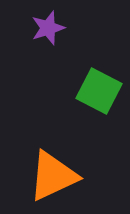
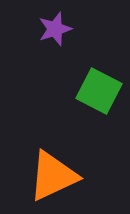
purple star: moved 7 px right, 1 px down
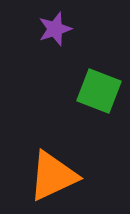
green square: rotated 6 degrees counterclockwise
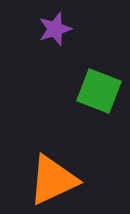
orange triangle: moved 4 px down
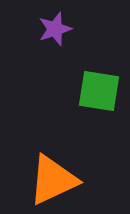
green square: rotated 12 degrees counterclockwise
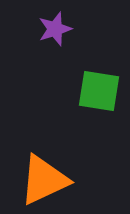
orange triangle: moved 9 px left
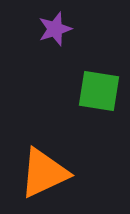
orange triangle: moved 7 px up
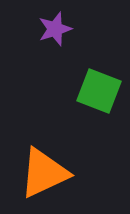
green square: rotated 12 degrees clockwise
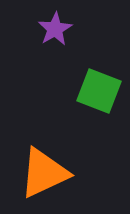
purple star: rotated 12 degrees counterclockwise
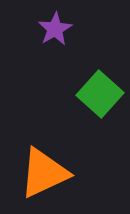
green square: moved 1 px right, 3 px down; rotated 21 degrees clockwise
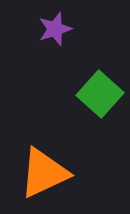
purple star: rotated 12 degrees clockwise
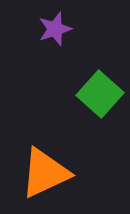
orange triangle: moved 1 px right
